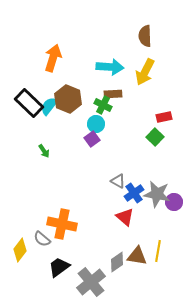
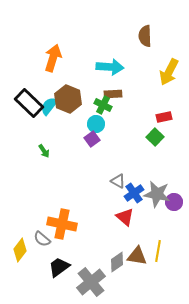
yellow arrow: moved 24 px right
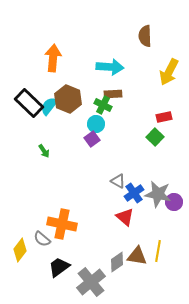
orange arrow: rotated 12 degrees counterclockwise
gray star: moved 1 px right
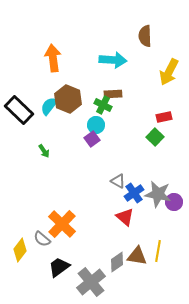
orange arrow: rotated 12 degrees counterclockwise
cyan arrow: moved 3 px right, 7 px up
black rectangle: moved 10 px left, 7 px down
cyan circle: moved 1 px down
orange cross: rotated 32 degrees clockwise
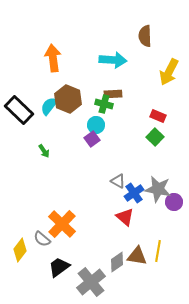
green cross: moved 1 px right, 1 px up; rotated 12 degrees counterclockwise
red rectangle: moved 6 px left, 1 px up; rotated 35 degrees clockwise
gray star: moved 5 px up
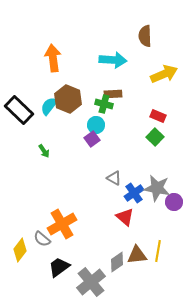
yellow arrow: moved 5 px left, 2 px down; rotated 140 degrees counterclockwise
gray triangle: moved 4 px left, 3 px up
gray star: moved 1 px left, 1 px up
orange cross: rotated 16 degrees clockwise
brown triangle: moved 1 px up; rotated 15 degrees counterclockwise
